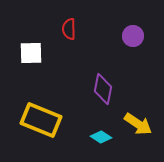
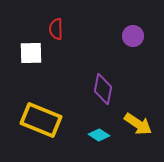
red semicircle: moved 13 px left
cyan diamond: moved 2 px left, 2 px up
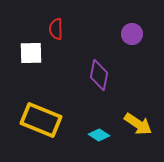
purple circle: moved 1 px left, 2 px up
purple diamond: moved 4 px left, 14 px up
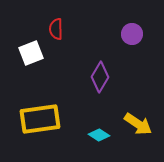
white square: rotated 20 degrees counterclockwise
purple diamond: moved 1 px right, 2 px down; rotated 20 degrees clockwise
yellow rectangle: moved 1 px left, 1 px up; rotated 30 degrees counterclockwise
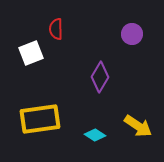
yellow arrow: moved 2 px down
cyan diamond: moved 4 px left
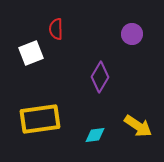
cyan diamond: rotated 40 degrees counterclockwise
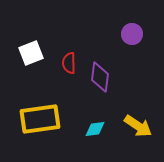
red semicircle: moved 13 px right, 34 px down
purple diamond: rotated 24 degrees counterclockwise
cyan diamond: moved 6 px up
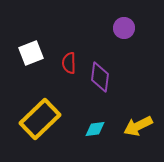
purple circle: moved 8 px left, 6 px up
yellow rectangle: rotated 36 degrees counterclockwise
yellow arrow: rotated 120 degrees clockwise
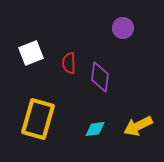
purple circle: moved 1 px left
yellow rectangle: moved 2 px left; rotated 30 degrees counterclockwise
